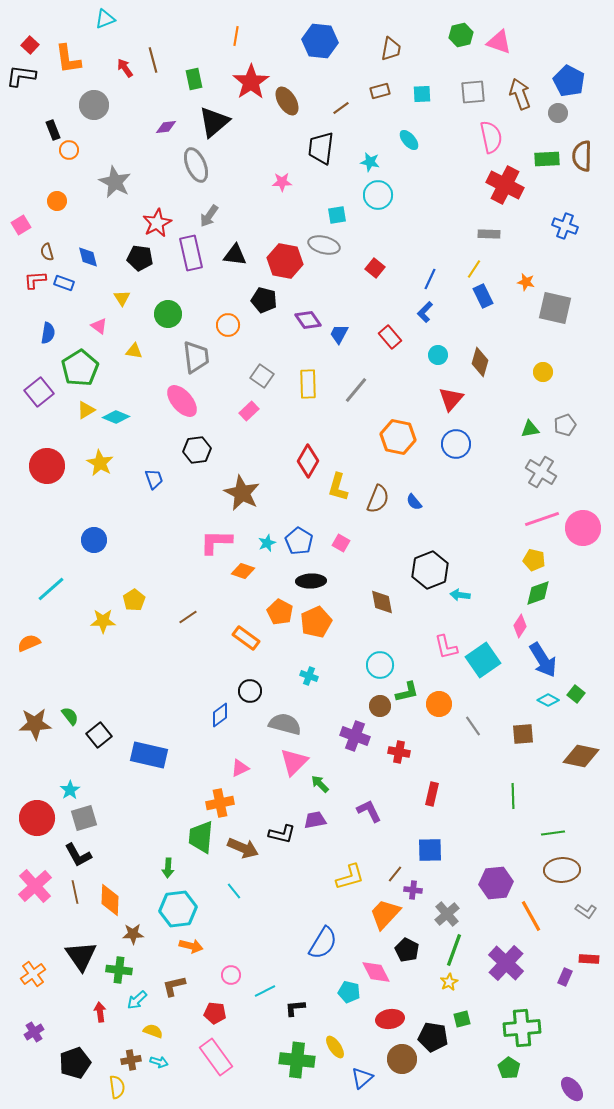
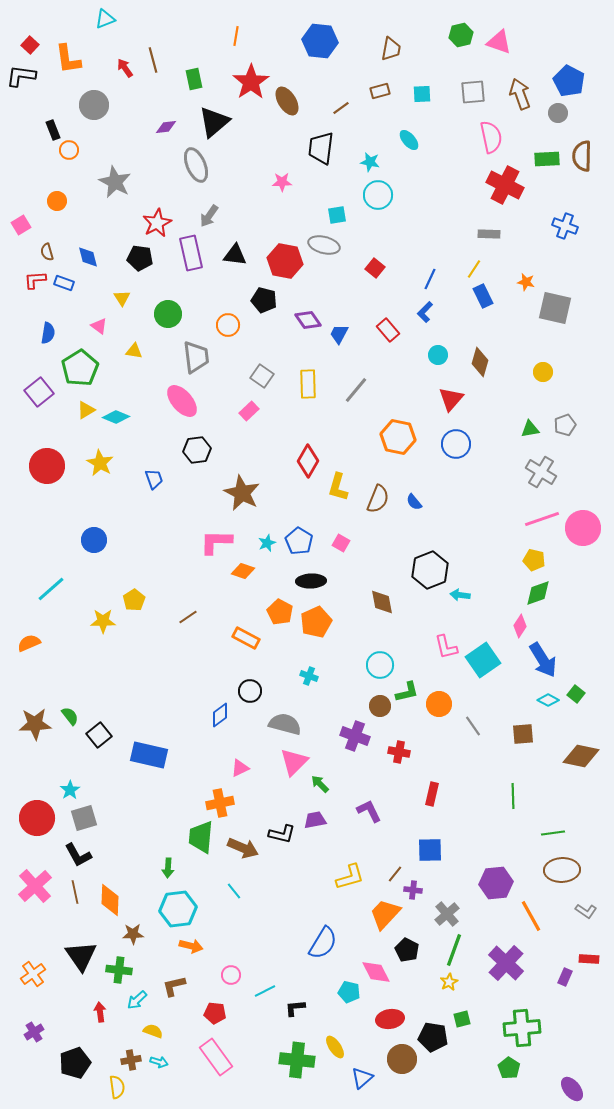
red rectangle at (390, 337): moved 2 px left, 7 px up
orange rectangle at (246, 638): rotated 8 degrees counterclockwise
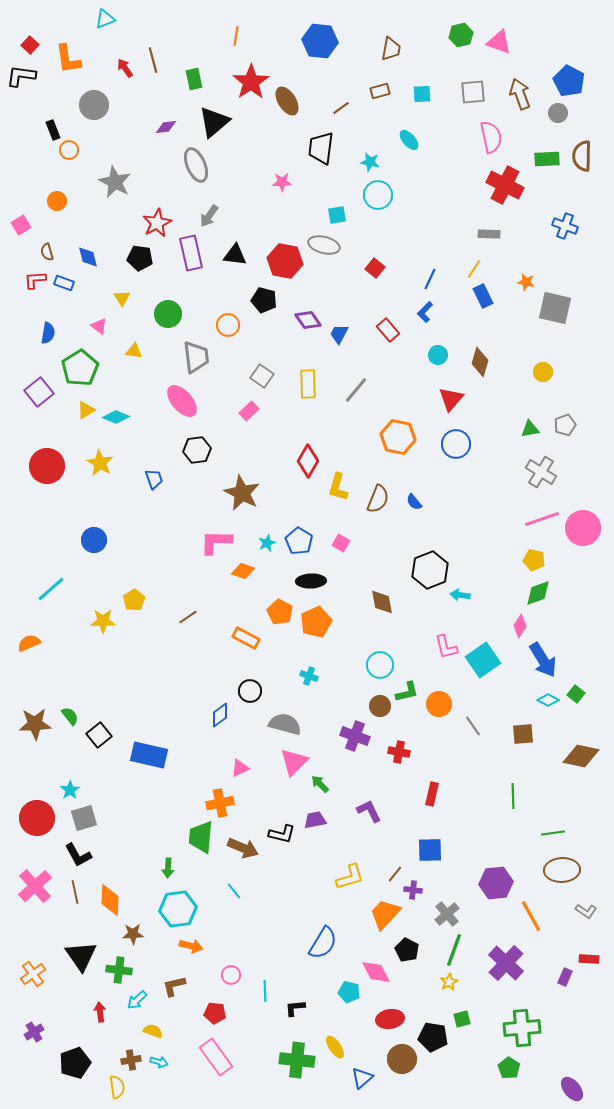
cyan line at (265, 991): rotated 65 degrees counterclockwise
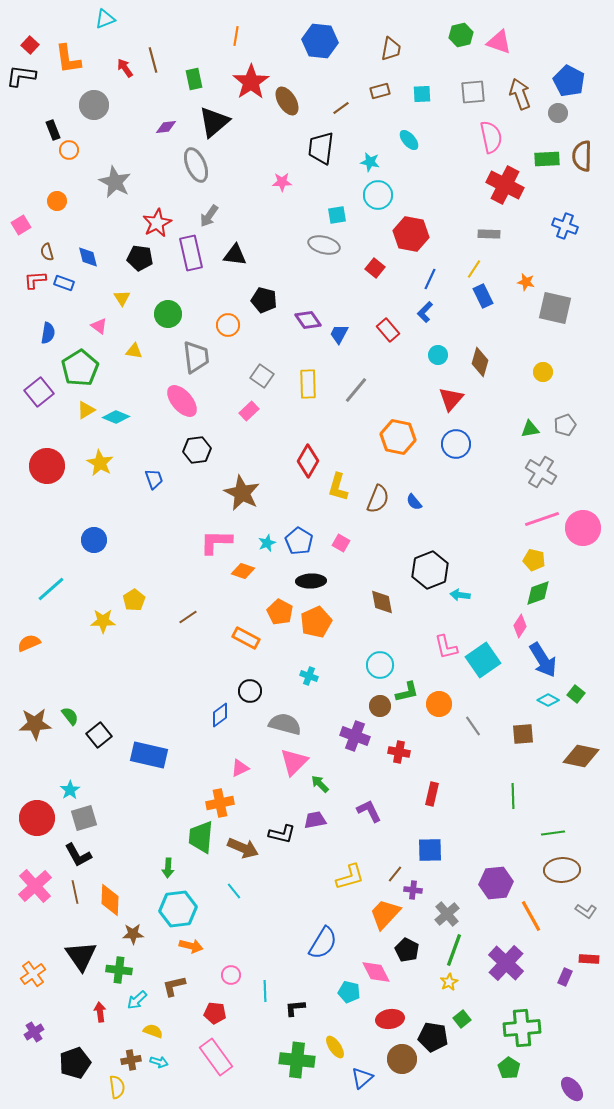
red hexagon at (285, 261): moved 126 px right, 27 px up
green square at (462, 1019): rotated 24 degrees counterclockwise
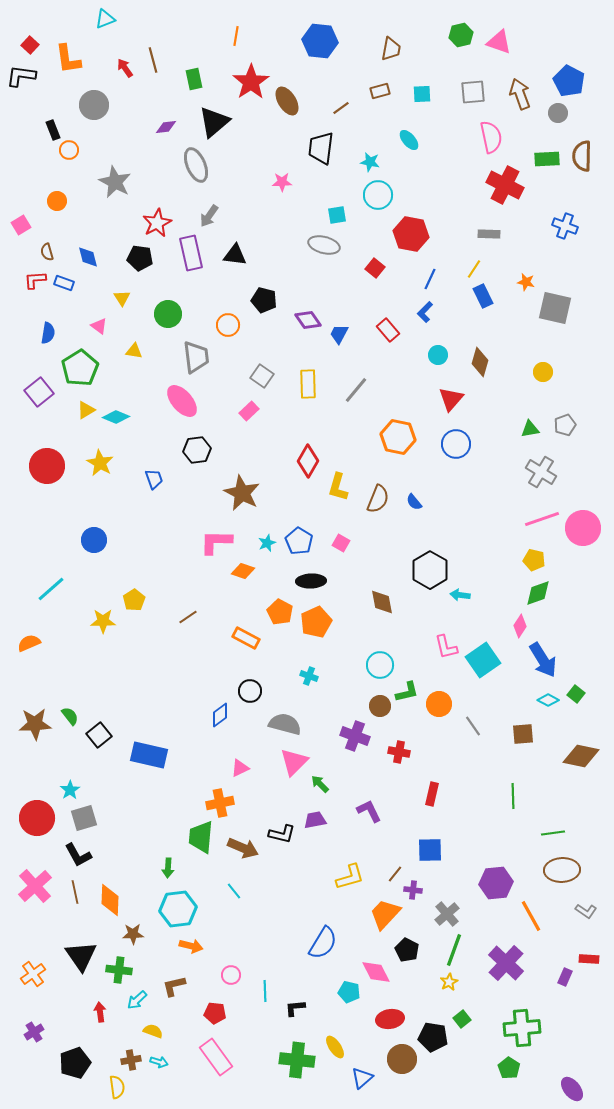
black hexagon at (430, 570): rotated 9 degrees counterclockwise
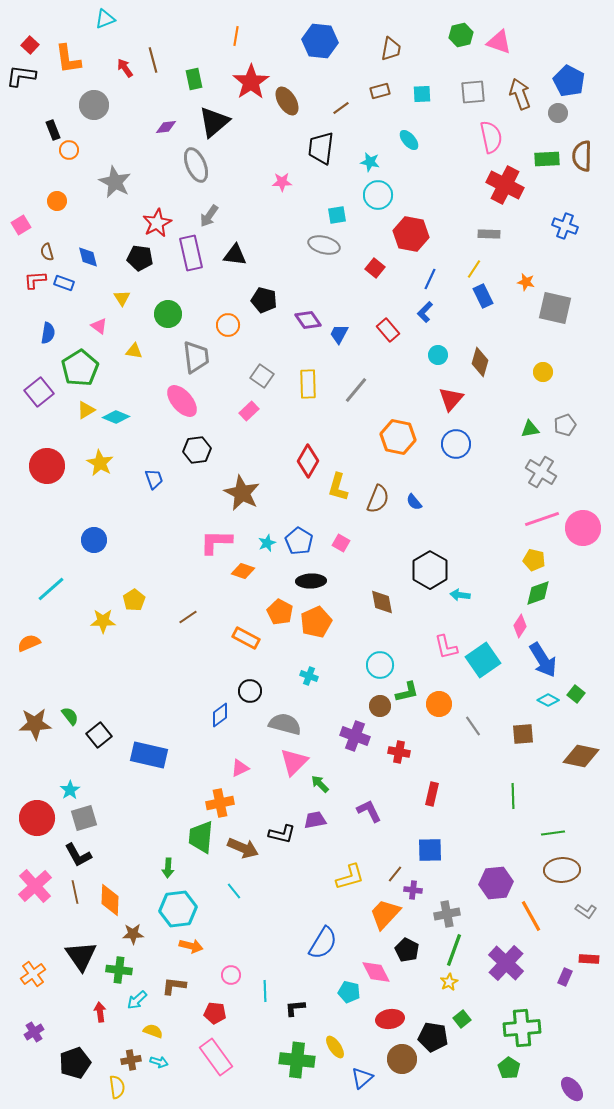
gray cross at (447, 914): rotated 30 degrees clockwise
brown L-shape at (174, 986): rotated 20 degrees clockwise
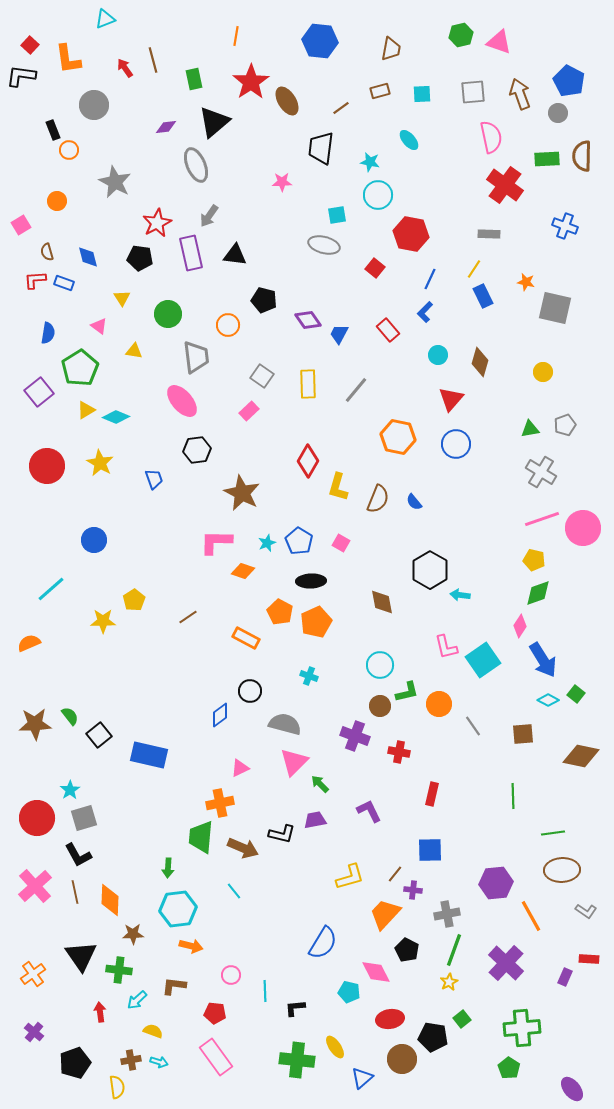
red cross at (505, 185): rotated 9 degrees clockwise
purple cross at (34, 1032): rotated 18 degrees counterclockwise
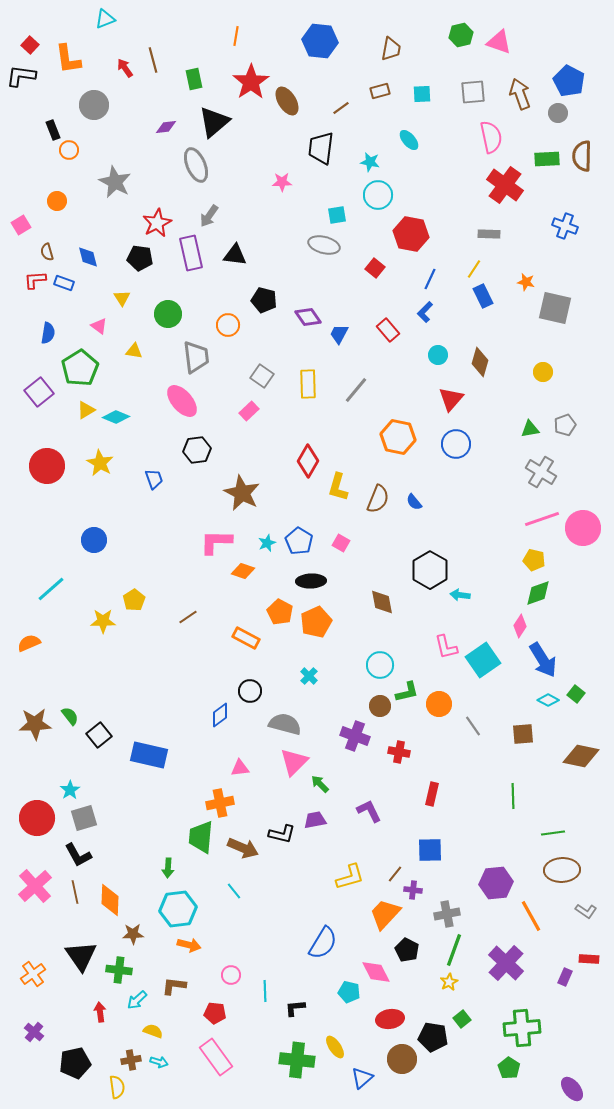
purple diamond at (308, 320): moved 3 px up
cyan cross at (309, 676): rotated 24 degrees clockwise
pink triangle at (240, 768): rotated 18 degrees clockwise
orange arrow at (191, 946): moved 2 px left, 1 px up
black pentagon at (75, 1063): rotated 8 degrees clockwise
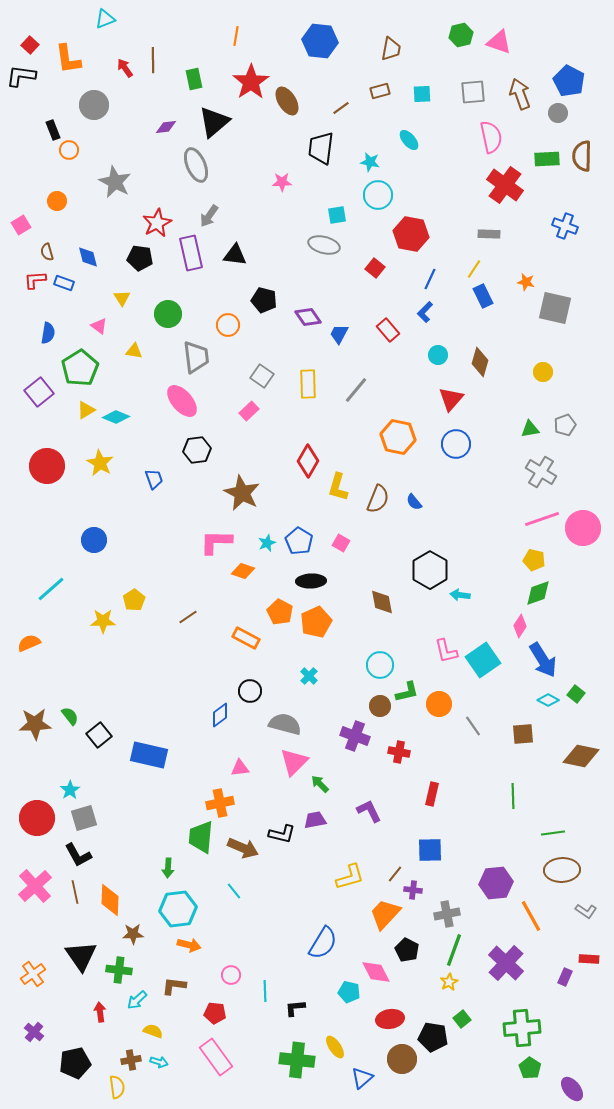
brown line at (153, 60): rotated 15 degrees clockwise
pink L-shape at (446, 647): moved 4 px down
green pentagon at (509, 1068): moved 21 px right
